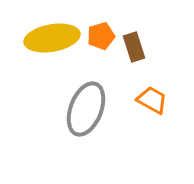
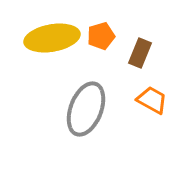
brown rectangle: moved 6 px right, 6 px down; rotated 40 degrees clockwise
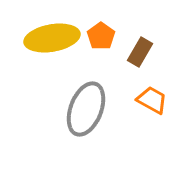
orange pentagon: rotated 20 degrees counterclockwise
brown rectangle: moved 1 px up; rotated 8 degrees clockwise
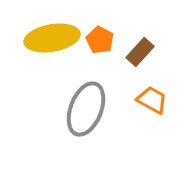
orange pentagon: moved 1 px left, 4 px down; rotated 8 degrees counterclockwise
brown rectangle: rotated 12 degrees clockwise
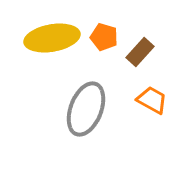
orange pentagon: moved 4 px right, 3 px up; rotated 12 degrees counterclockwise
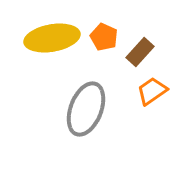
orange pentagon: rotated 8 degrees clockwise
orange trapezoid: moved 9 px up; rotated 64 degrees counterclockwise
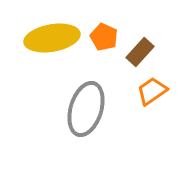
gray ellipse: rotated 4 degrees counterclockwise
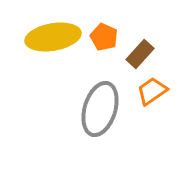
yellow ellipse: moved 1 px right, 1 px up
brown rectangle: moved 2 px down
gray ellipse: moved 14 px right
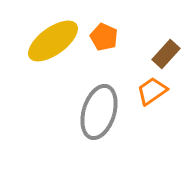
yellow ellipse: moved 4 px down; rotated 26 degrees counterclockwise
brown rectangle: moved 26 px right
gray ellipse: moved 1 px left, 3 px down
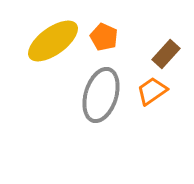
gray ellipse: moved 2 px right, 17 px up
